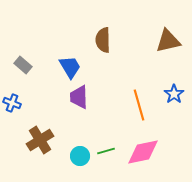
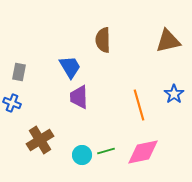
gray rectangle: moved 4 px left, 7 px down; rotated 60 degrees clockwise
cyan circle: moved 2 px right, 1 px up
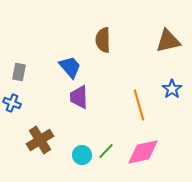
blue trapezoid: rotated 10 degrees counterclockwise
blue star: moved 2 px left, 5 px up
green line: rotated 30 degrees counterclockwise
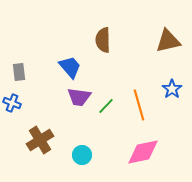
gray rectangle: rotated 18 degrees counterclockwise
purple trapezoid: rotated 80 degrees counterclockwise
green line: moved 45 px up
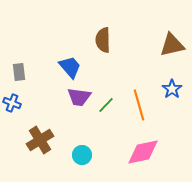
brown triangle: moved 4 px right, 4 px down
green line: moved 1 px up
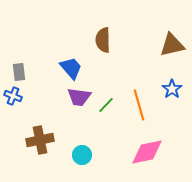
blue trapezoid: moved 1 px right, 1 px down
blue cross: moved 1 px right, 7 px up
brown cross: rotated 20 degrees clockwise
pink diamond: moved 4 px right
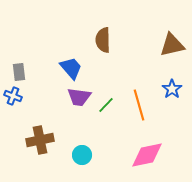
pink diamond: moved 3 px down
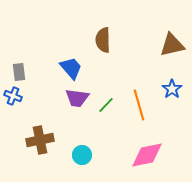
purple trapezoid: moved 2 px left, 1 px down
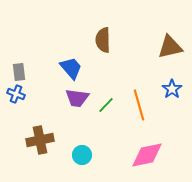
brown triangle: moved 2 px left, 2 px down
blue cross: moved 3 px right, 2 px up
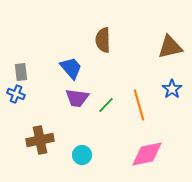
gray rectangle: moved 2 px right
pink diamond: moved 1 px up
